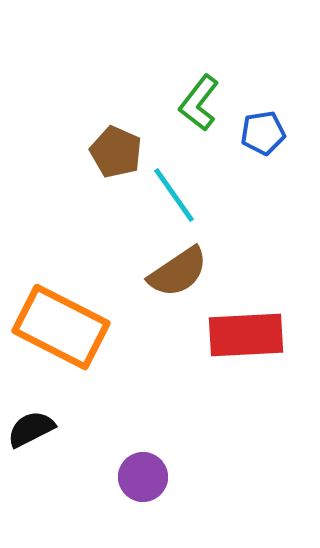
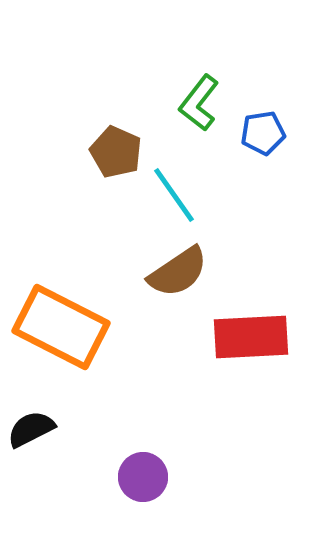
red rectangle: moved 5 px right, 2 px down
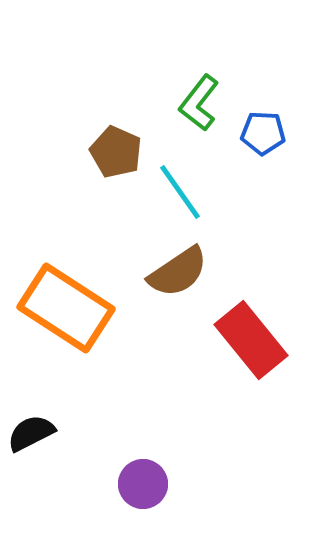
blue pentagon: rotated 12 degrees clockwise
cyan line: moved 6 px right, 3 px up
orange rectangle: moved 5 px right, 19 px up; rotated 6 degrees clockwise
red rectangle: moved 3 px down; rotated 54 degrees clockwise
black semicircle: moved 4 px down
purple circle: moved 7 px down
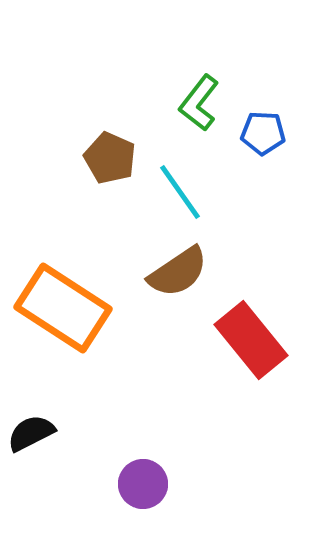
brown pentagon: moved 6 px left, 6 px down
orange rectangle: moved 3 px left
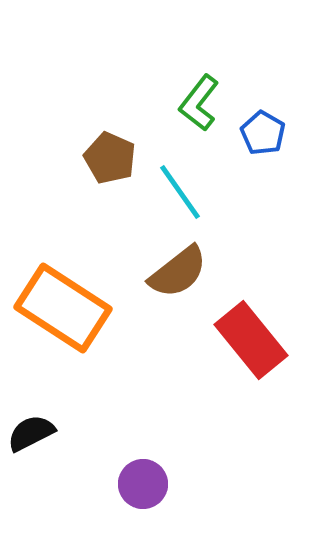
blue pentagon: rotated 27 degrees clockwise
brown semicircle: rotated 4 degrees counterclockwise
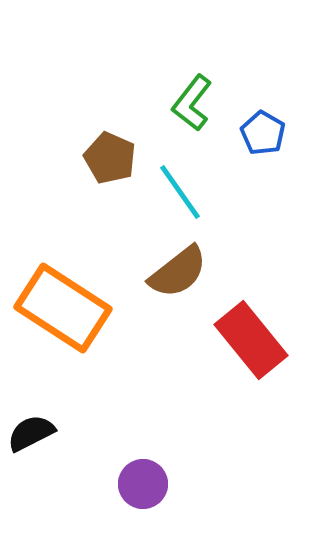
green L-shape: moved 7 px left
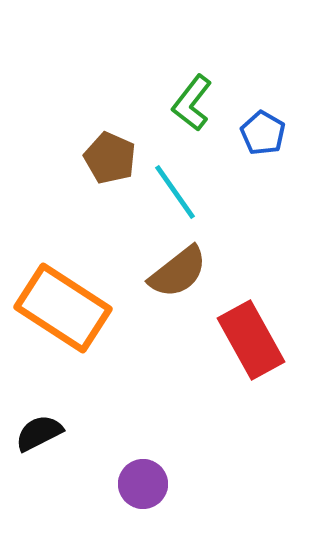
cyan line: moved 5 px left
red rectangle: rotated 10 degrees clockwise
black semicircle: moved 8 px right
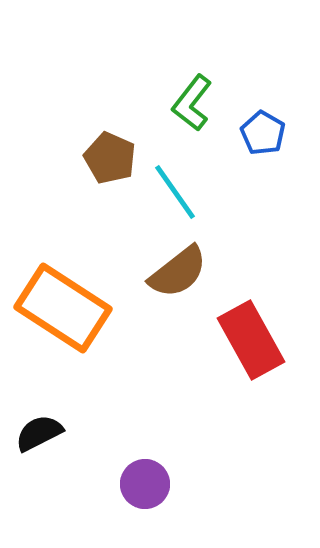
purple circle: moved 2 px right
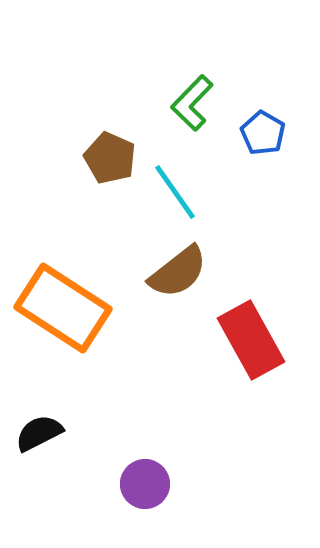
green L-shape: rotated 6 degrees clockwise
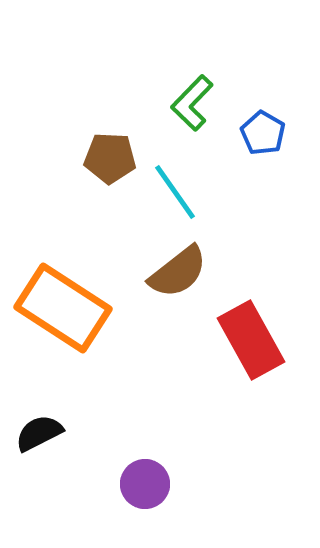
brown pentagon: rotated 21 degrees counterclockwise
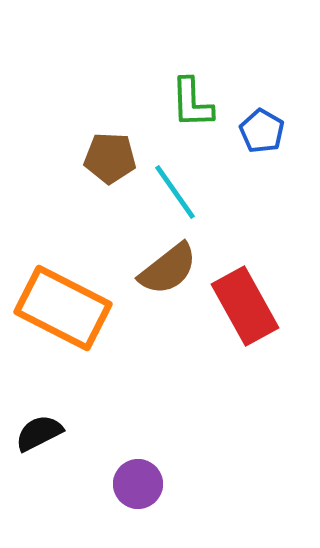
green L-shape: rotated 46 degrees counterclockwise
blue pentagon: moved 1 px left, 2 px up
brown semicircle: moved 10 px left, 3 px up
orange rectangle: rotated 6 degrees counterclockwise
red rectangle: moved 6 px left, 34 px up
purple circle: moved 7 px left
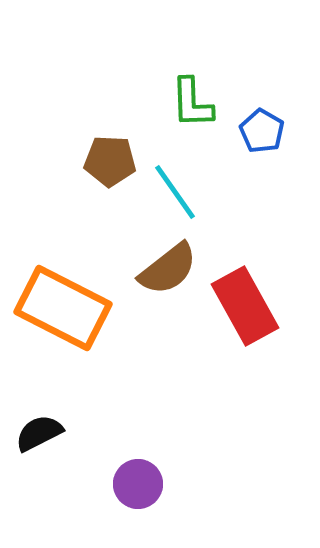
brown pentagon: moved 3 px down
